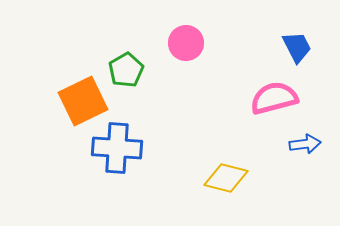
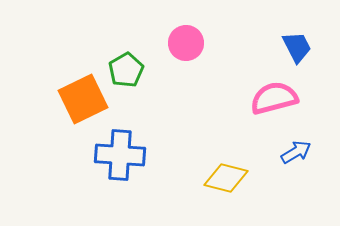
orange square: moved 2 px up
blue arrow: moved 9 px left, 8 px down; rotated 24 degrees counterclockwise
blue cross: moved 3 px right, 7 px down
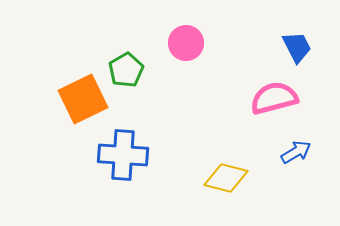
blue cross: moved 3 px right
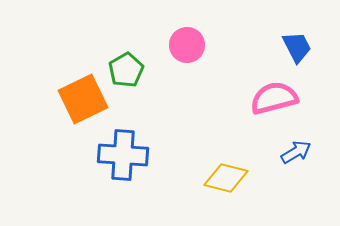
pink circle: moved 1 px right, 2 px down
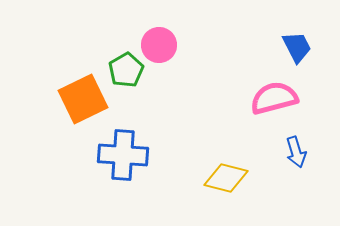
pink circle: moved 28 px left
blue arrow: rotated 104 degrees clockwise
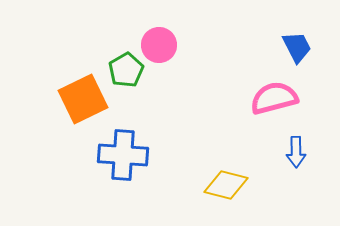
blue arrow: rotated 16 degrees clockwise
yellow diamond: moved 7 px down
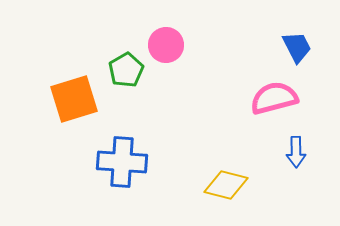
pink circle: moved 7 px right
orange square: moved 9 px left; rotated 9 degrees clockwise
blue cross: moved 1 px left, 7 px down
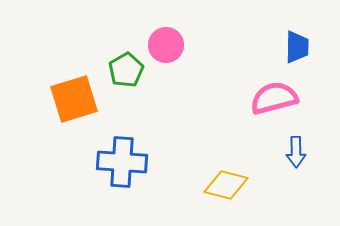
blue trapezoid: rotated 28 degrees clockwise
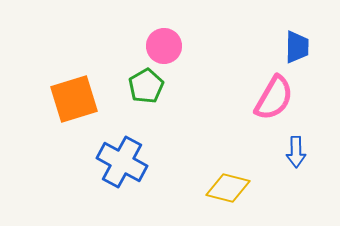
pink circle: moved 2 px left, 1 px down
green pentagon: moved 20 px right, 16 px down
pink semicircle: rotated 135 degrees clockwise
blue cross: rotated 24 degrees clockwise
yellow diamond: moved 2 px right, 3 px down
